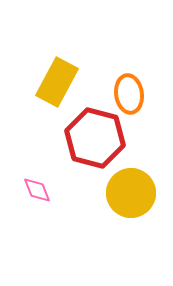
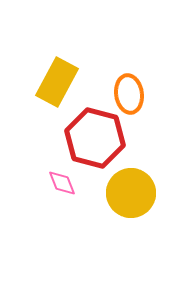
pink diamond: moved 25 px right, 7 px up
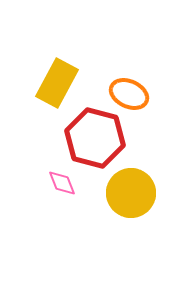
yellow rectangle: moved 1 px down
orange ellipse: rotated 57 degrees counterclockwise
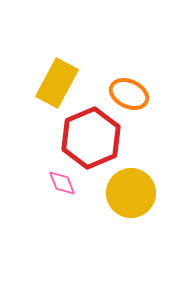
red hexagon: moved 4 px left; rotated 22 degrees clockwise
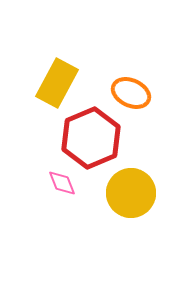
orange ellipse: moved 2 px right, 1 px up
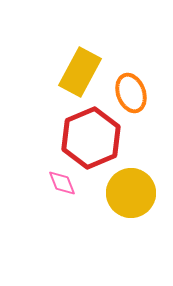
yellow rectangle: moved 23 px right, 11 px up
orange ellipse: rotated 45 degrees clockwise
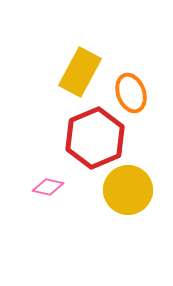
red hexagon: moved 4 px right
pink diamond: moved 14 px left, 4 px down; rotated 56 degrees counterclockwise
yellow circle: moved 3 px left, 3 px up
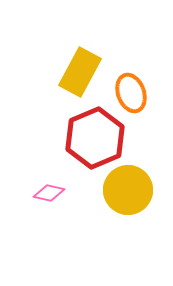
pink diamond: moved 1 px right, 6 px down
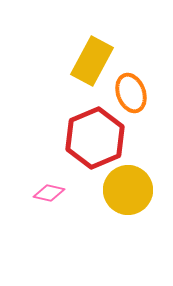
yellow rectangle: moved 12 px right, 11 px up
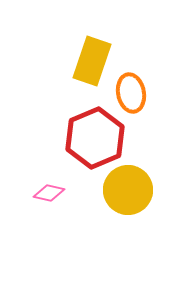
yellow rectangle: rotated 9 degrees counterclockwise
orange ellipse: rotated 9 degrees clockwise
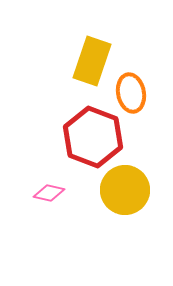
red hexagon: moved 2 px left, 1 px up; rotated 16 degrees counterclockwise
yellow circle: moved 3 px left
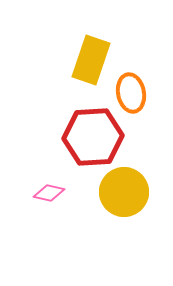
yellow rectangle: moved 1 px left, 1 px up
red hexagon: rotated 24 degrees counterclockwise
yellow circle: moved 1 px left, 2 px down
